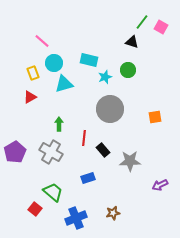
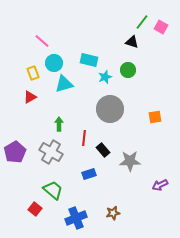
blue rectangle: moved 1 px right, 4 px up
green trapezoid: moved 2 px up
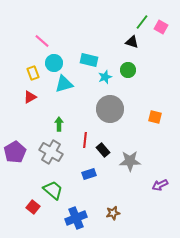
orange square: rotated 24 degrees clockwise
red line: moved 1 px right, 2 px down
red square: moved 2 px left, 2 px up
